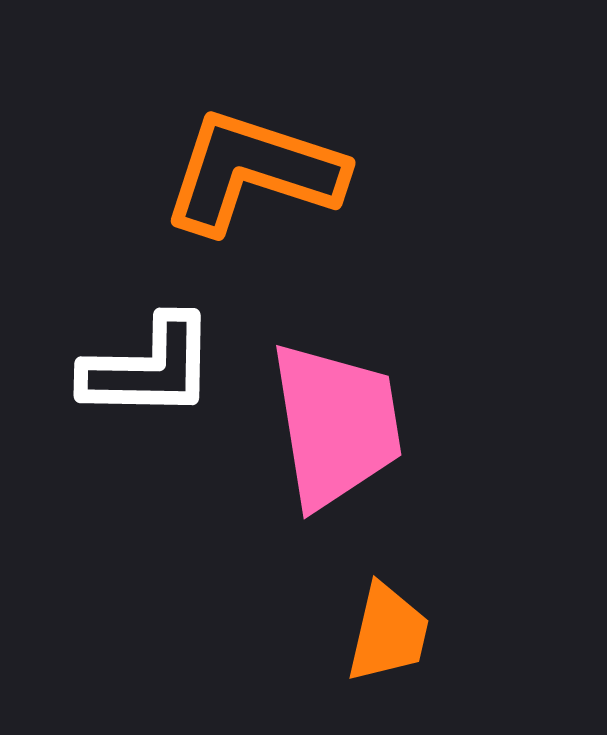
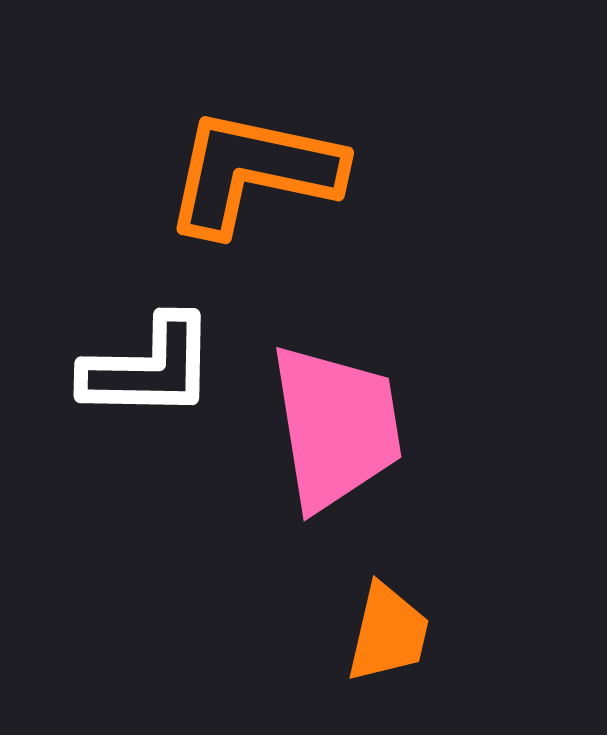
orange L-shape: rotated 6 degrees counterclockwise
pink trapezoid: moved 2 px down
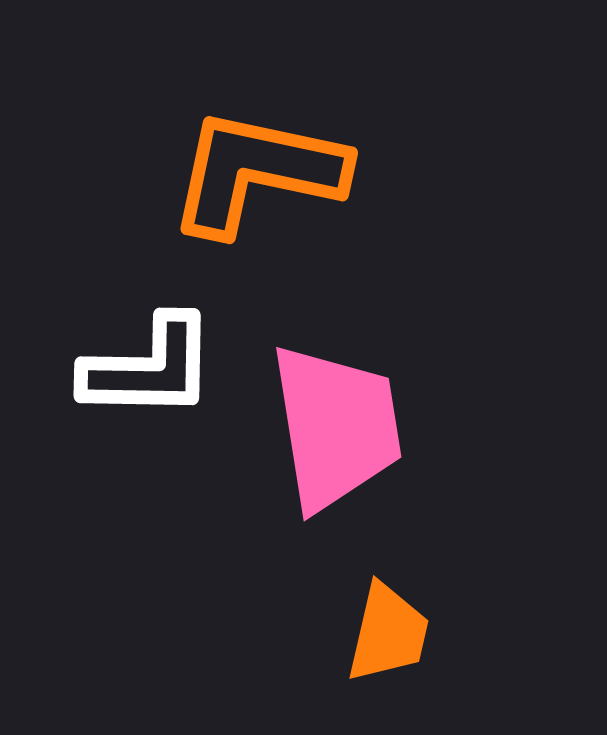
orange L-shape: moved 4 px right
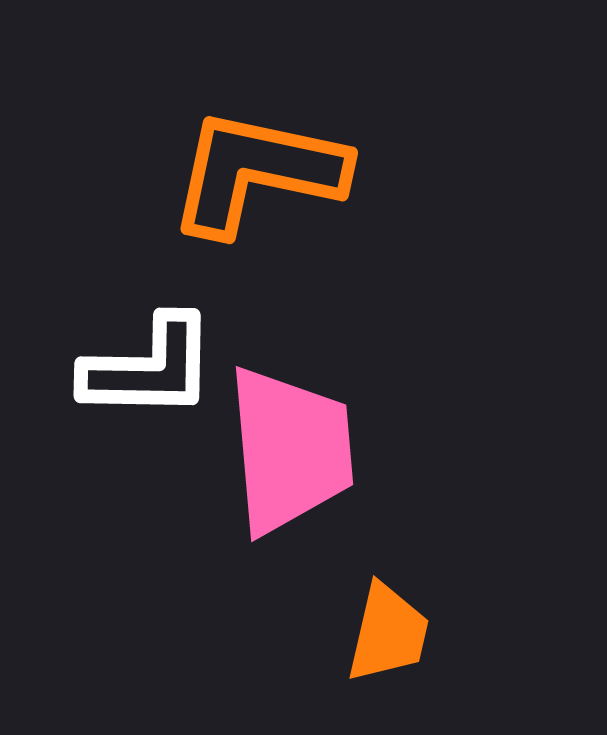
pink trapezoid: moved 46 px left, 23 px down; rotated 4 degrees clockwise
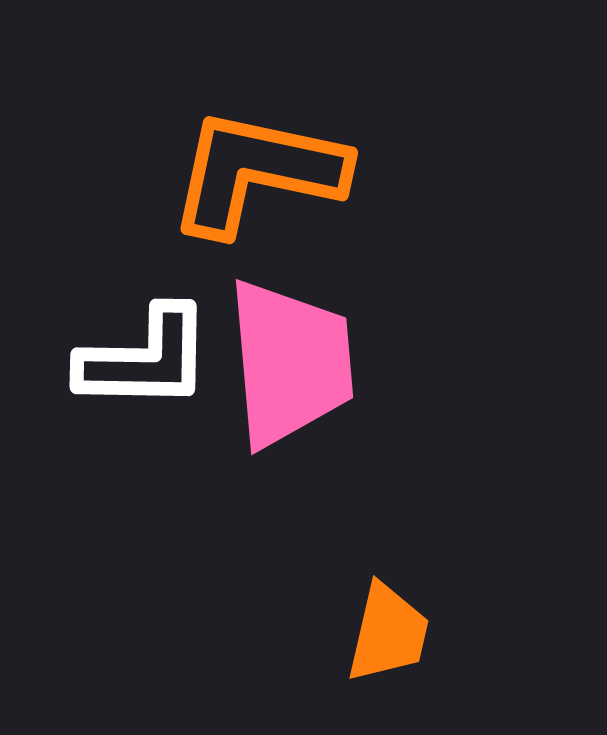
white L-shape: moved 4 px left, 9 px up
pink trapezoid: moved 87 px up
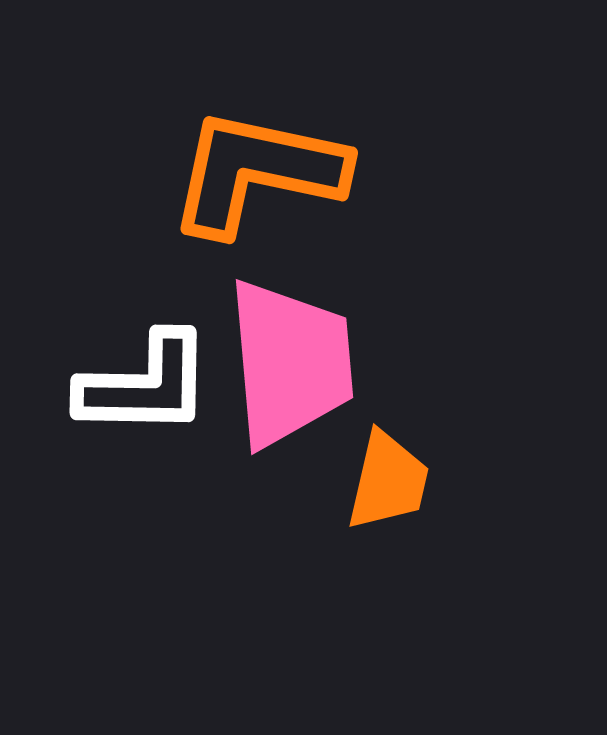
white L-shape: moved 26 px down
orange trapezoid: moved 152 px up
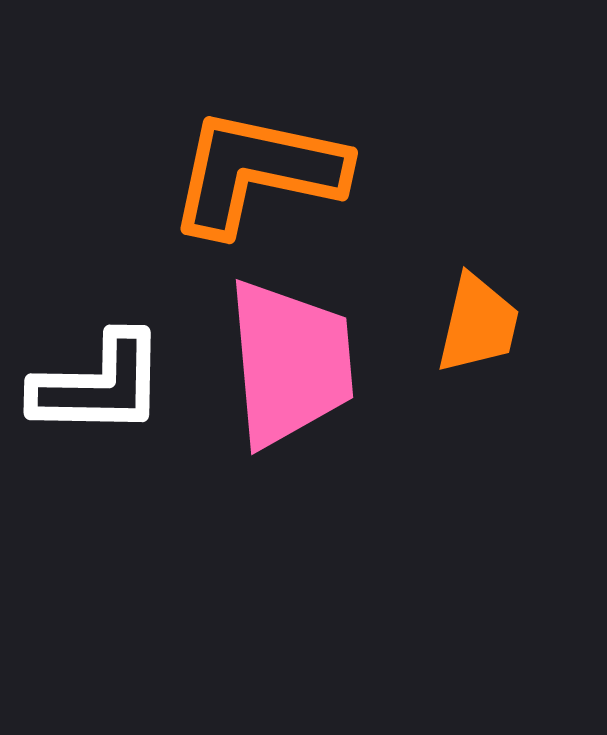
white L-shape: moved 46 px left
orange trapezoid: moved 90 px right, 157 px up
